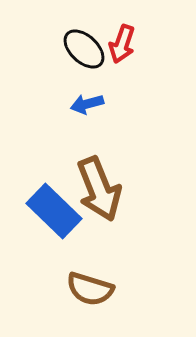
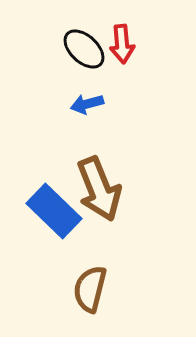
red arrow: rotated 24 degrees counterclockwise
brown semicircle: rotated 87 degrees clockwise
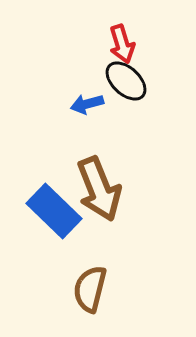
red arrow: rotated 12 degrees counterclockwise
black ellipse: moved 42 px right, 32 px down
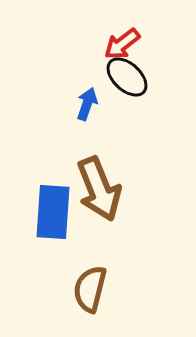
red arrow: rotated 69 degrees clockwise
black ellipse: moved 1 px right, 4 px up
blue arrow: rotated 124 degrees clockwise
blue rectangle: moved 1 px left, 1 px down; rotated 50 degrees clockwise
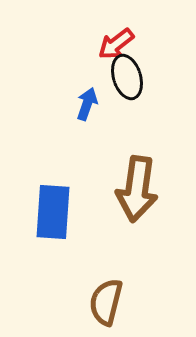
red arrow: moved 6 px left
black ellipse: rotated 30 degrees clockwise
brown arrow: moved 38 px right; rotated 30 degrees clockwise
brown semicircle: moved 16 px right, 13 px down
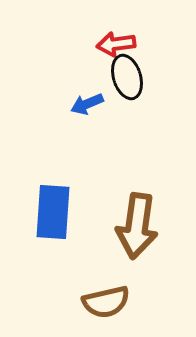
red arrow: rotated 30 degrees clockwise
blue arrow: rotated 132 degrees counterclockwise
brown arrow: moved 37 px down
brown semicircle: rotated 117 degrees counterclockwise
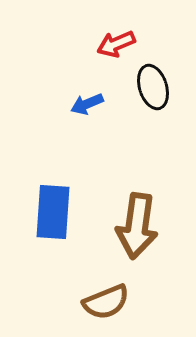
red arrow: rotated 15 degrees counterclockwise
black ellipse: moved 26 px right, 10 px down
brown semicircle: rotated 9 degrees counterclockwise
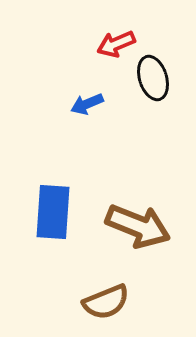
black ellipse: moved 9 px up
brown arrow: moved 1 px right; rotated 76 degrees counterclockwise
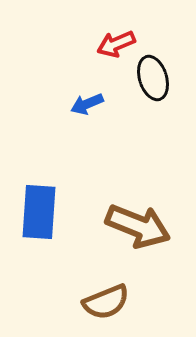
blue rectangle: moved 14 px left
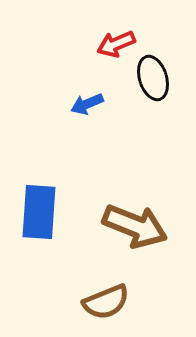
brown arrow: moved 3 px left
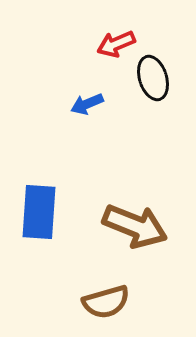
brown semicircle: rotated 6 degrees clockwise
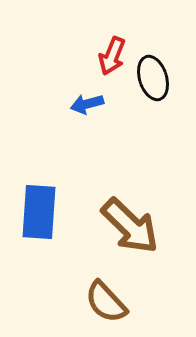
red arrow: moved 4 px left, 12 px down; rotated 45 degrees counterclockwise
blue arrow: rotated 8 degrees clockwise
brown arrow: moved 5 px left; rotated 22 degrees clockwise
brown semicircle: rotated 63 degrees clockwise
